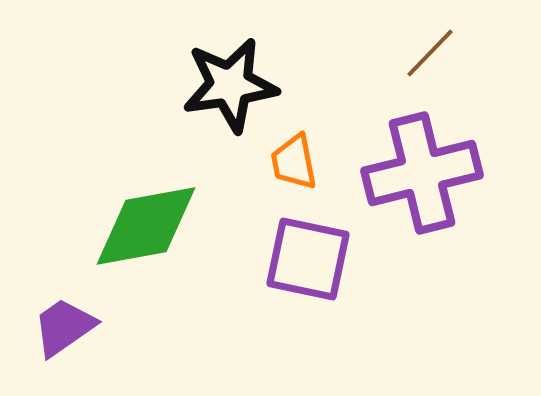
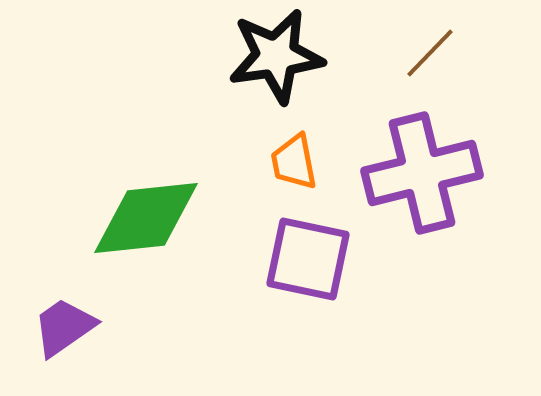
black star: moved 46 px right, 29 px up
green diamond: moved 8 px up; rotated 4 degrees clockwise
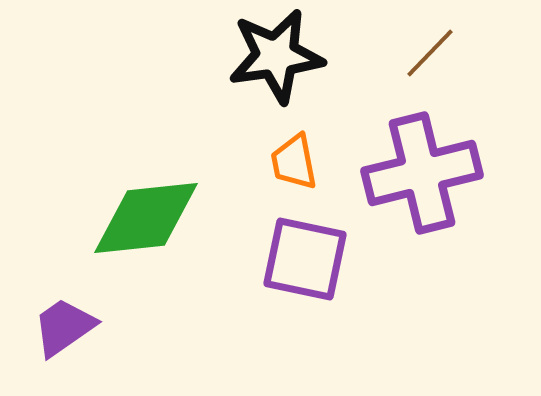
purple square: moved 3 px left
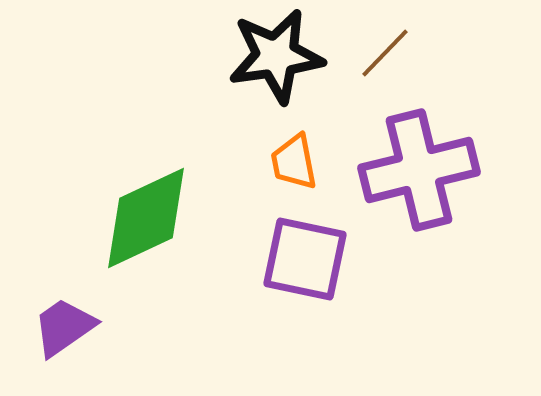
brown line: moved 45 px left
purple cross: moved 3 px left, 3 px up
green diamond: rotated 19 degrees counterclockwise
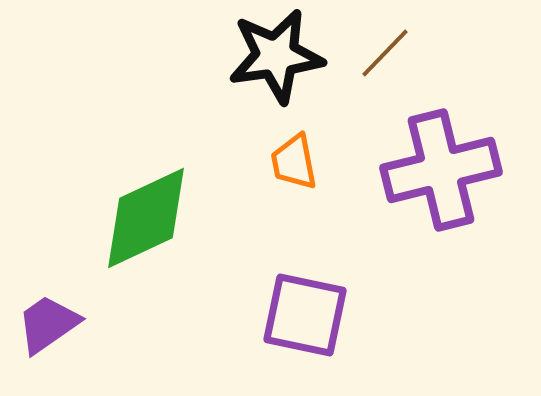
purple cross: moved 22 px right
purple square: moved 56 px down
purple trapezoid: moved 16 px left, 3 px up
